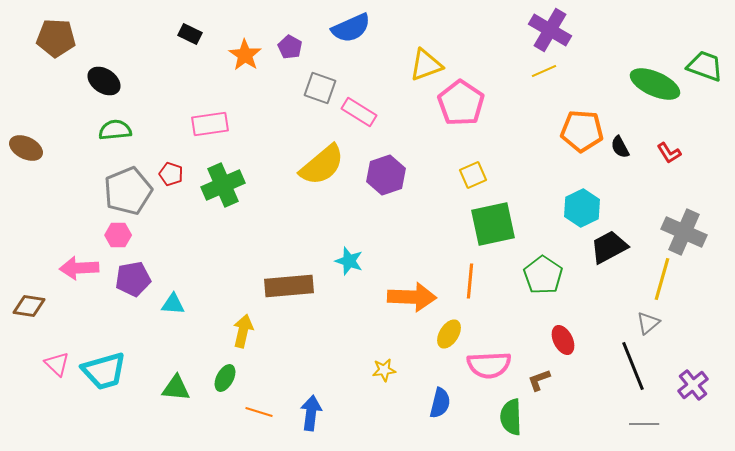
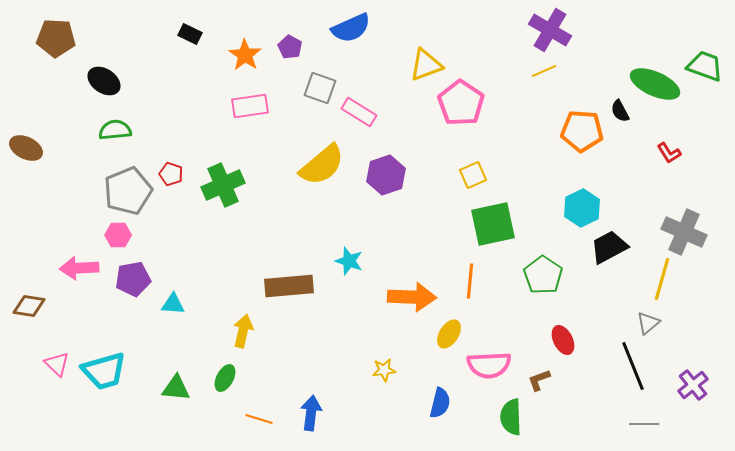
pink rectangle at (210, 124): moved 40 px right, 18 px up
black semicircle at (620, 147): moved 36 px up
orange line at (259, 412): moved 7 px down
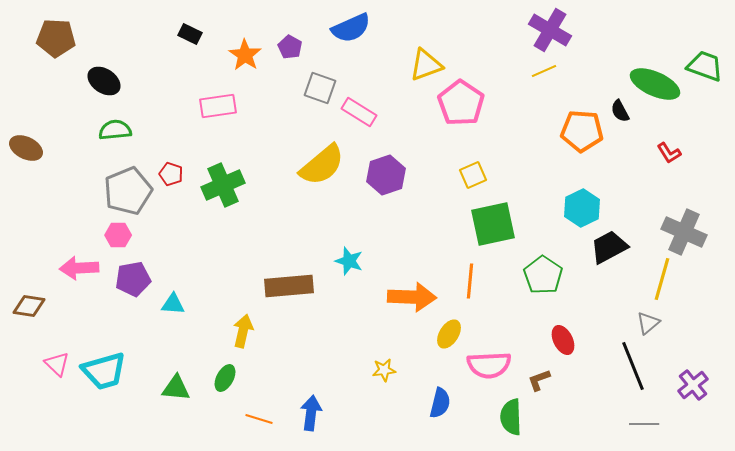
pink rectangle at (250, 106): moved 32 px left
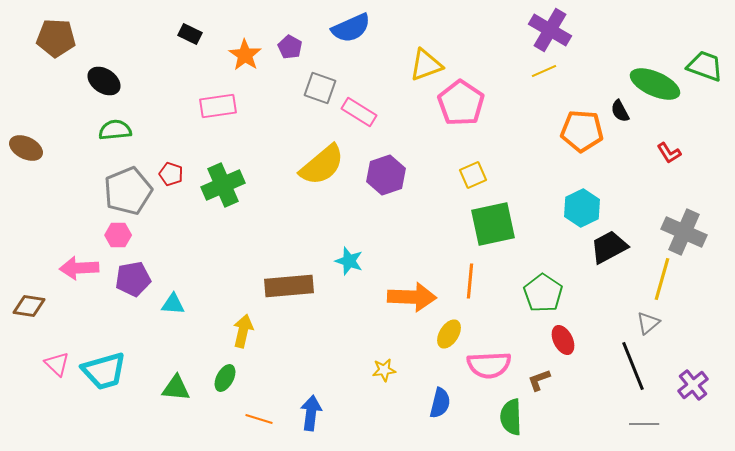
green pentagon at (543, 275): moved 18 px down
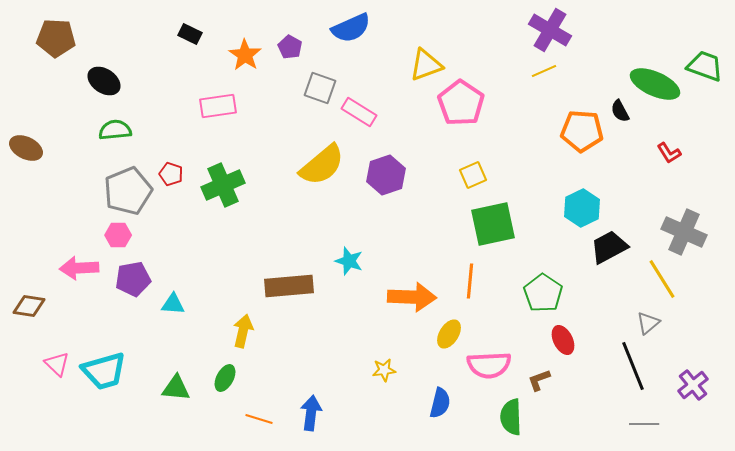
yellow line at (662, 279): rotated 48 degrees counterclockwise
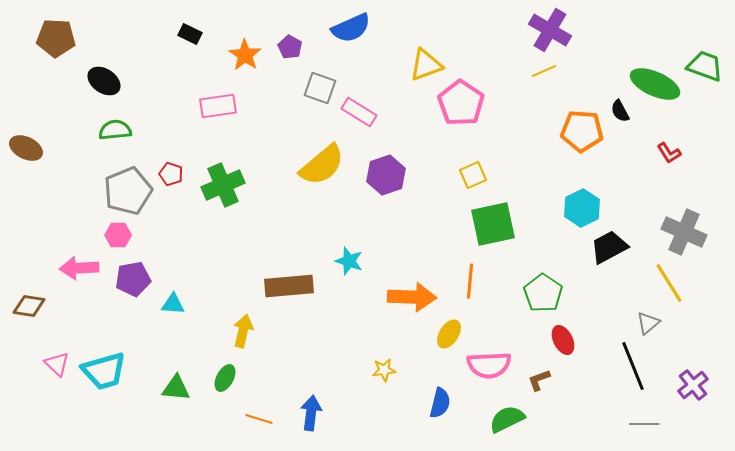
yellow line at (662, 279): moved 7 px right, 4 px down
green semicircle at (511, 417): moved 4 px left, 2 px down; rotated 66 degrees clockwise
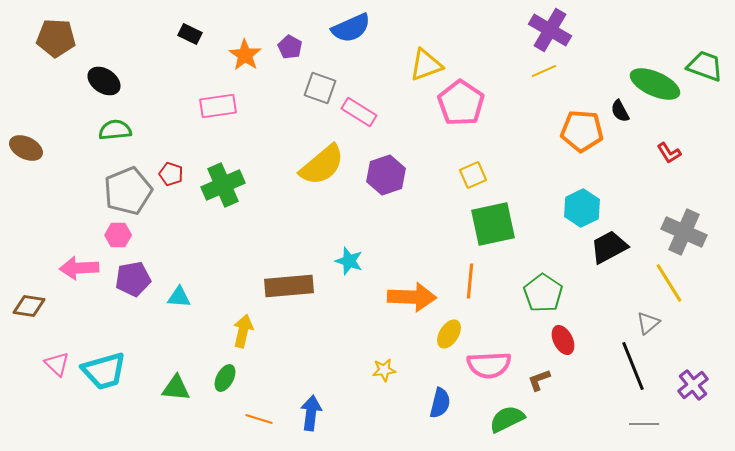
cyan triangle at (173, 304): moved 6 px right, 7 px up
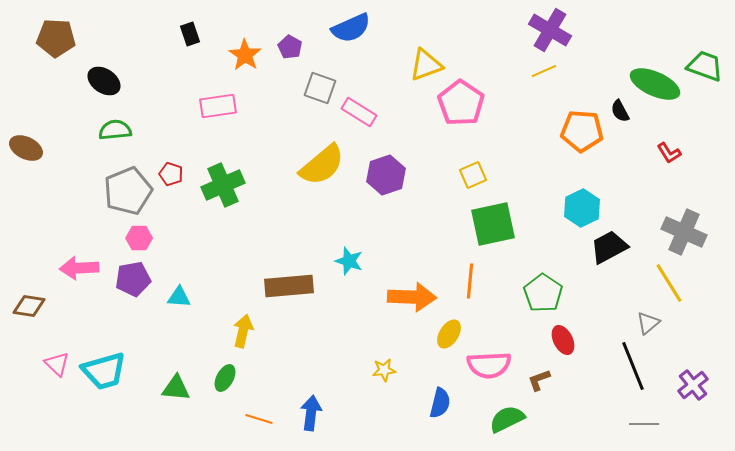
black rectangle at (190, 34): rotated 45 degrees clockwise
pink hexagon at (118, 235): moved 21 px right, 3 px down
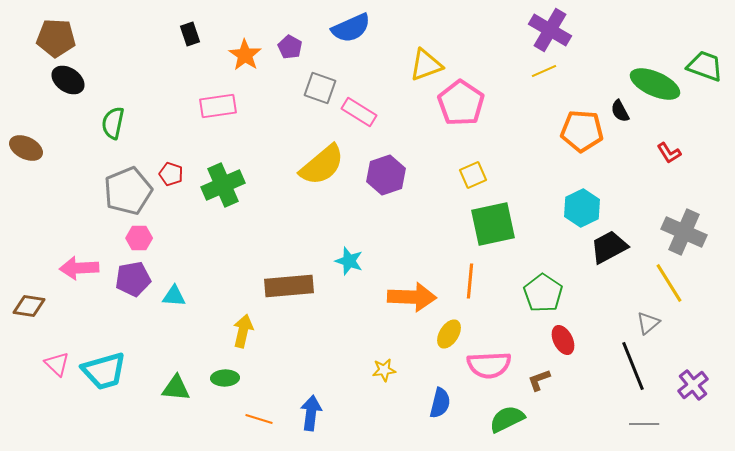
black ellipse at (104, 81): moved 36 px left, 1 px up
green semicircle at (115, 130): moved 2 px left, 7 px up; rotated 72 degrees counterclockwise
cyan triangle at (179, 297): moved 5 px left, 1 px up
green ellipse at (225, 378): rotated 60 degrees clockwise
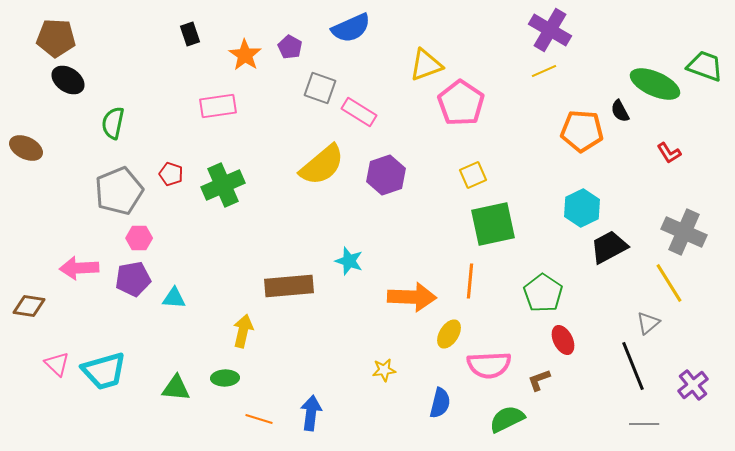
gray pentagon at (128, 191): moved 9 px left
cyan triangle at (174, 296): moved 2 px down
